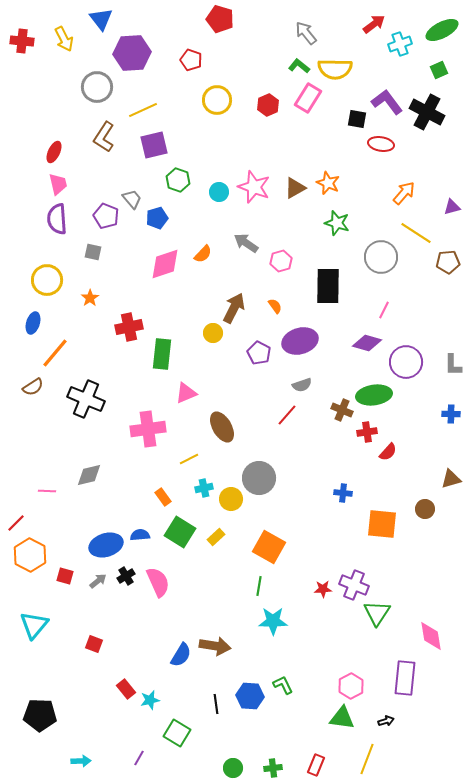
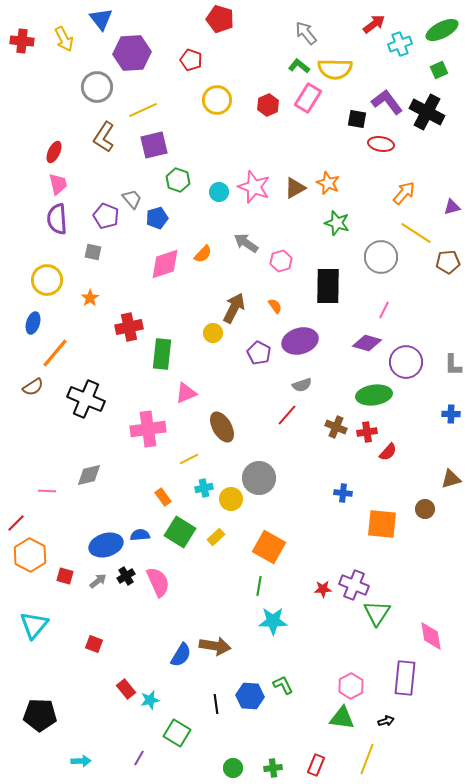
brown cross at (342, 410): moved 6 px left, 17 px down
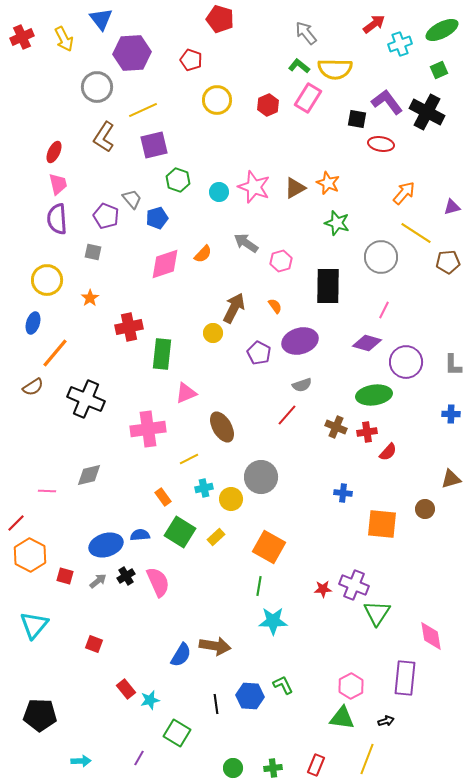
red cross at (22, 41): moved 4 px up; rotated 30 degrees counterclockwise
gray circle at (259, 478): moved 2 px right, 1 px up
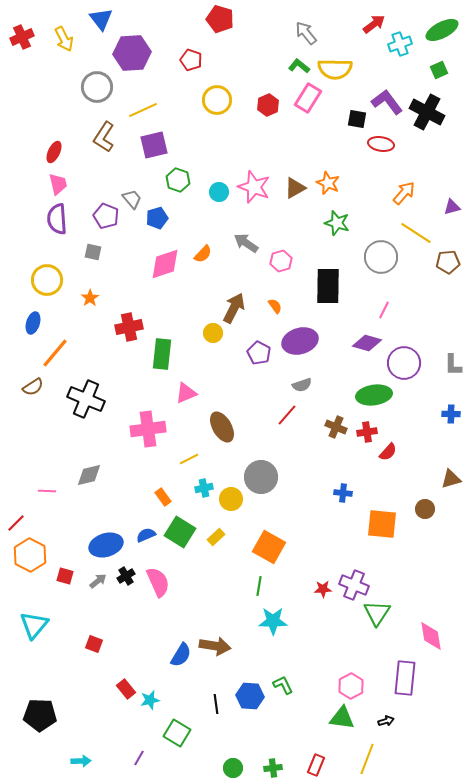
purple circle at (406, 362): moved 2 px left, 1 px down
blue semicircle at (140, 535): moved 6 px right; rotated 18 degrees counterclockwise
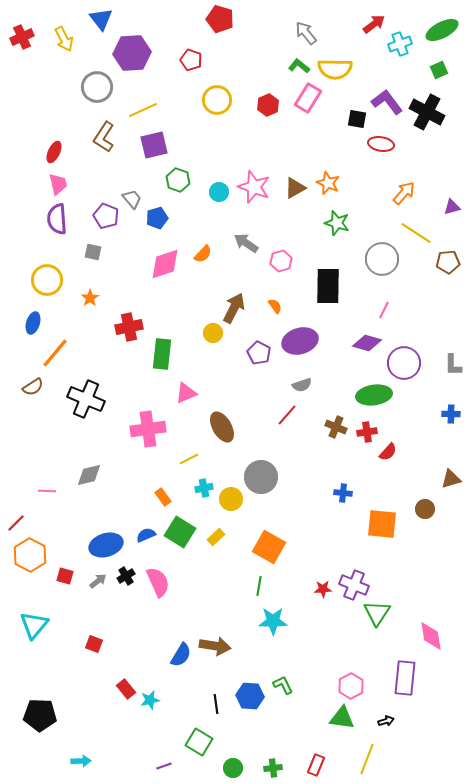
gray circle at (381, 257): moved 1 px right, 2 px down
green square at (177, 733): moved 22 px right, 9 px down
purple line at (139, 758): moved 25 px right, 8 px down; rotated 42 degrees clockwise
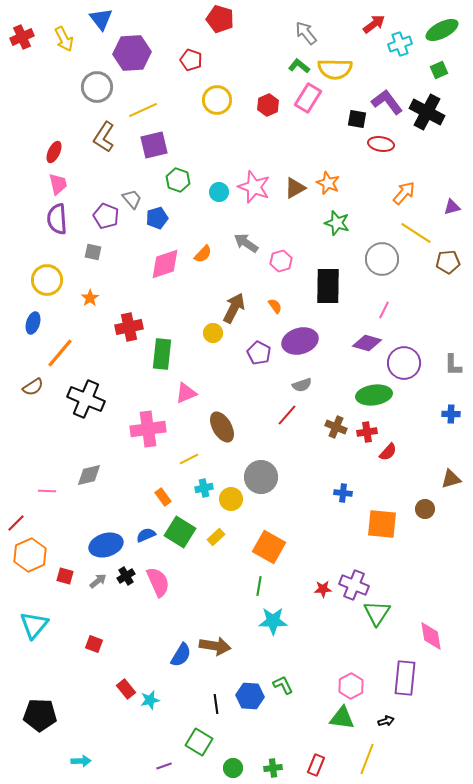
orange line at (55, 353): moved 5 px right
orange hexagon at (30, 555): rotated 8 degrees clockwise
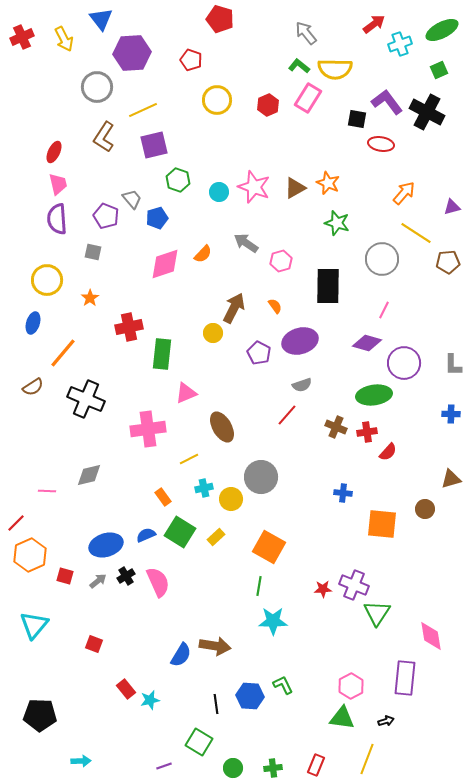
orange line at (60, 353): moved 3 px right
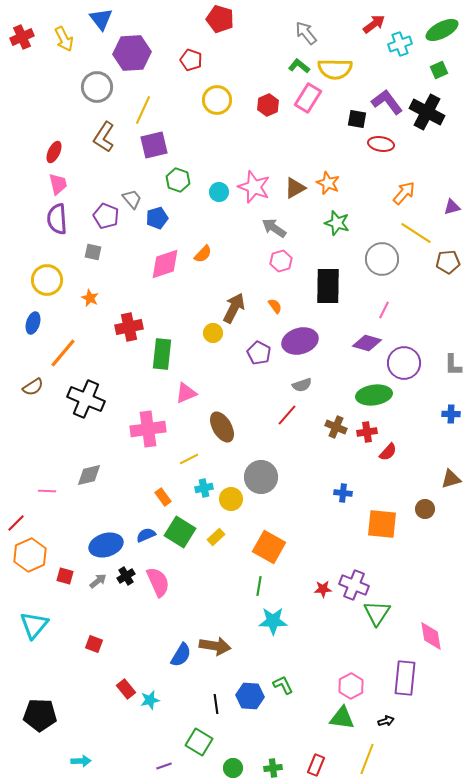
yellow line at (143, 110): rotated 40 degrees counterclockwise
gray arrow at (246, 243): moved 28 px right, 15 px up
orange star at (90, 298): rotated 12 degrees counterclockwise
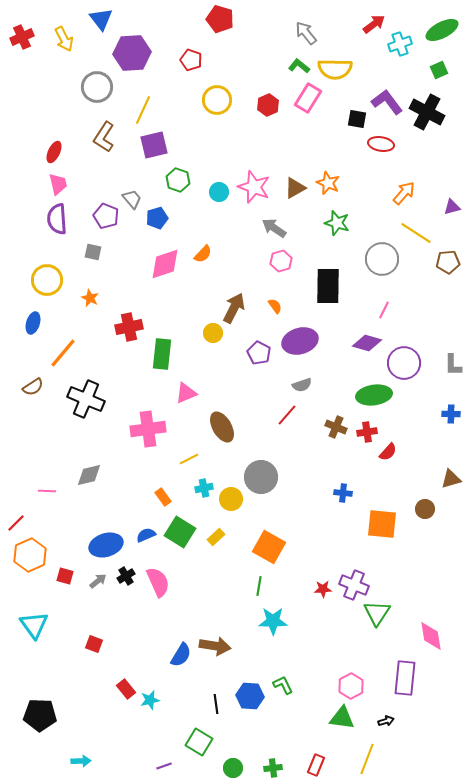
cyan triangle at (34, 625): rotated 16 degrees counterclockwise
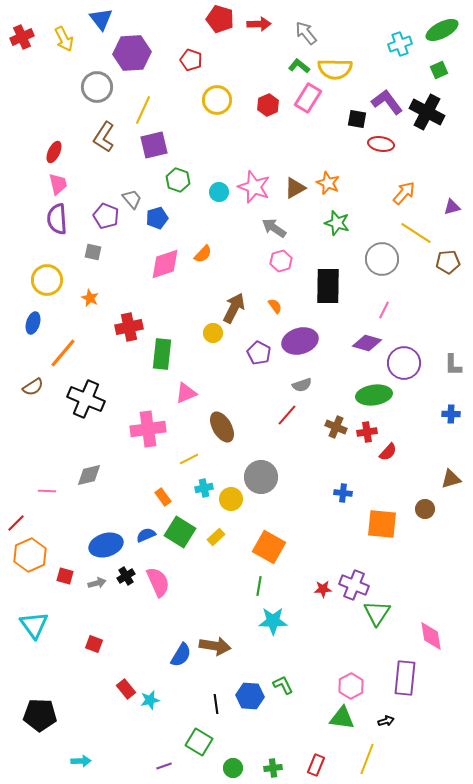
red arrow at (374, 24): moved 115 px left; rotated 35 degrees clockwise
gray arrow at (98, 581): moved 1 px left, 2 px down; rotated 24 degrees clockwise
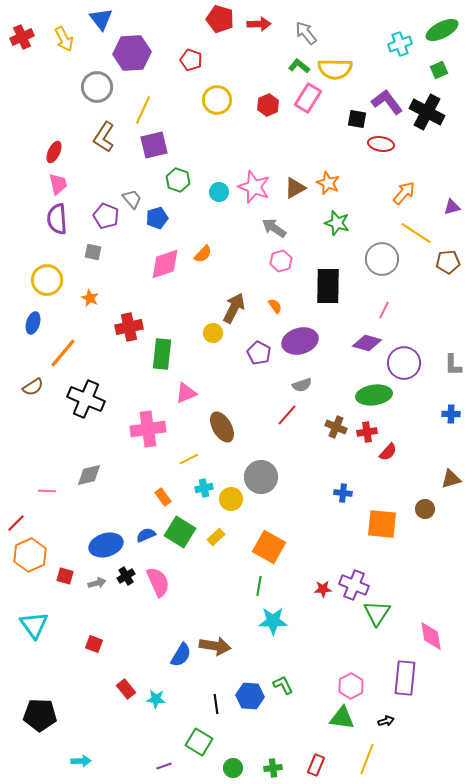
cyan star at (150, 700): moved 6 px right, 1 px up; rotated 18 degrees clockwise
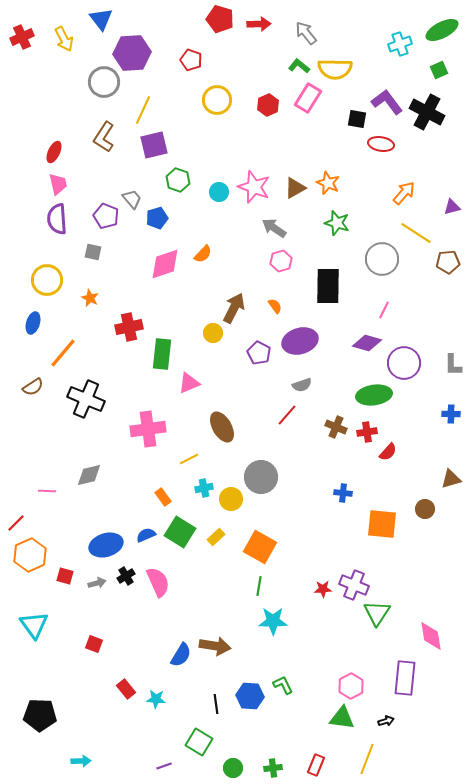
gray circle at (97, 87): moved 7 px right, 5 px up
pink triangle at (186, 393): moved 3 px right, 10 px up
orange square at (269, 547): moved 9 px left
